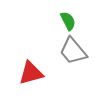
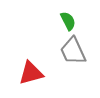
gray trapezoid: rotated 16 degrees clockwise
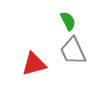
red triangle: moved 3 px right, 9 px up
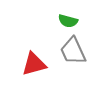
green semicircle: rotated 132 degrees clockwise
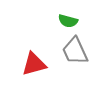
gray trapezoid: moved 2 px right
